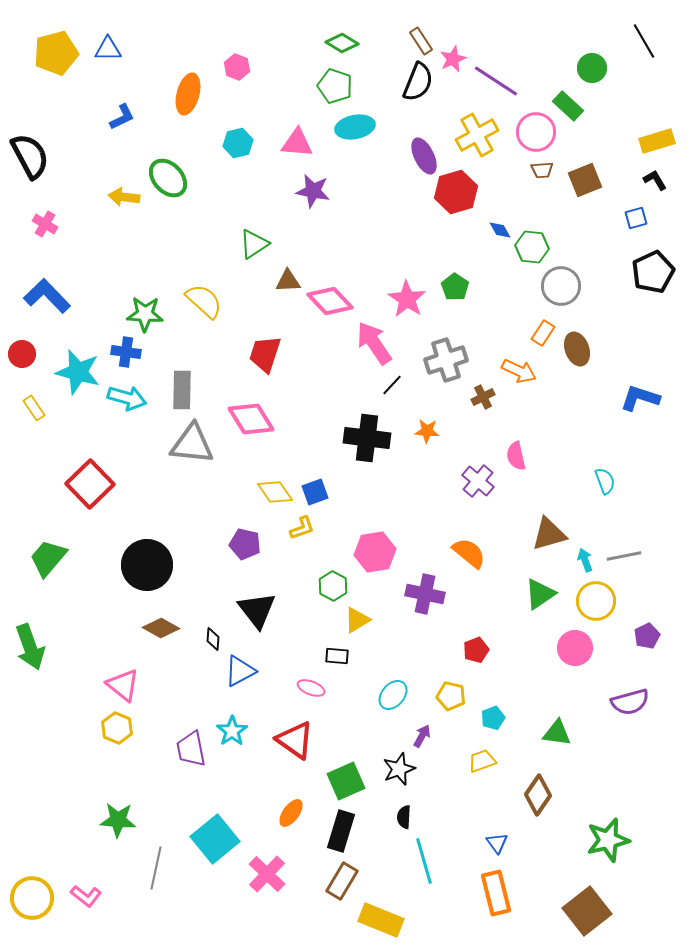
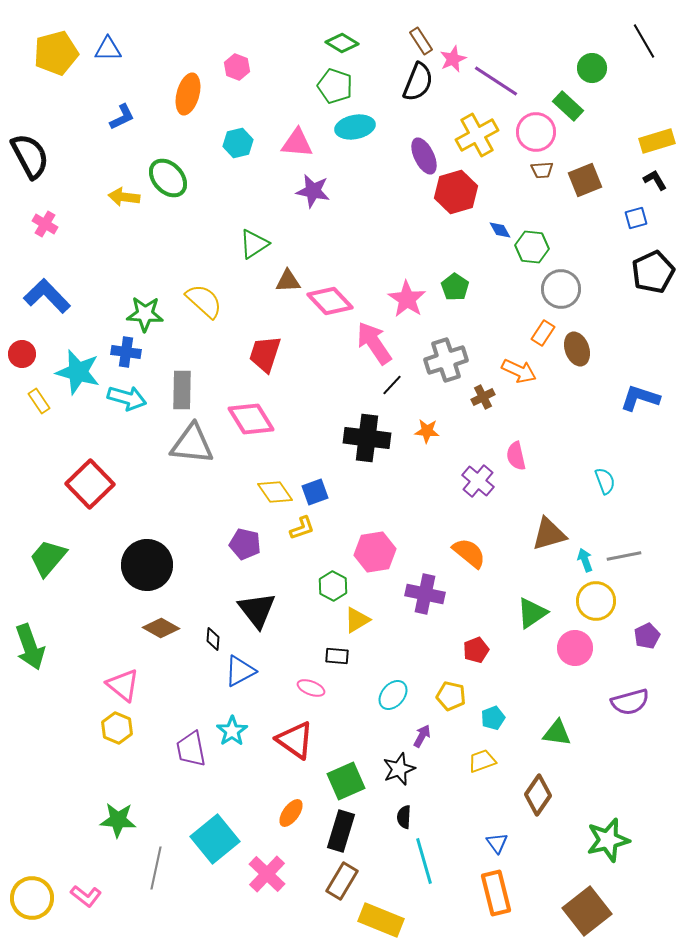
gray circle at (561, 286): moved 3 px down
yellow rectangle at (34, 408): moved 5 px right, 7 px up
green triangle at (540, 594): moved 8 px left, 19 px down
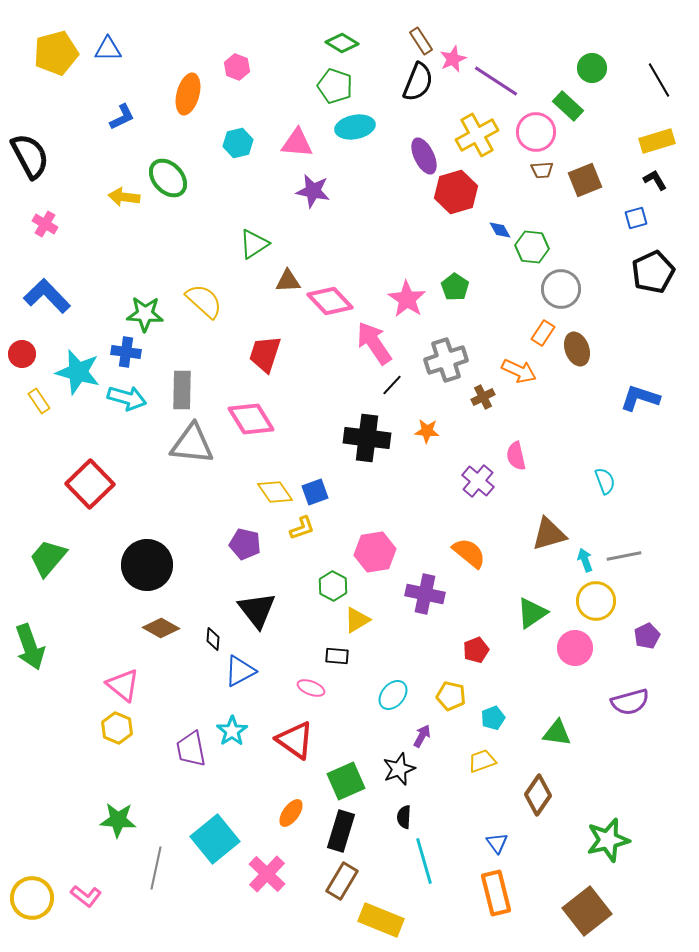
black line at (644, 41): moved 15 px right, 39 px down
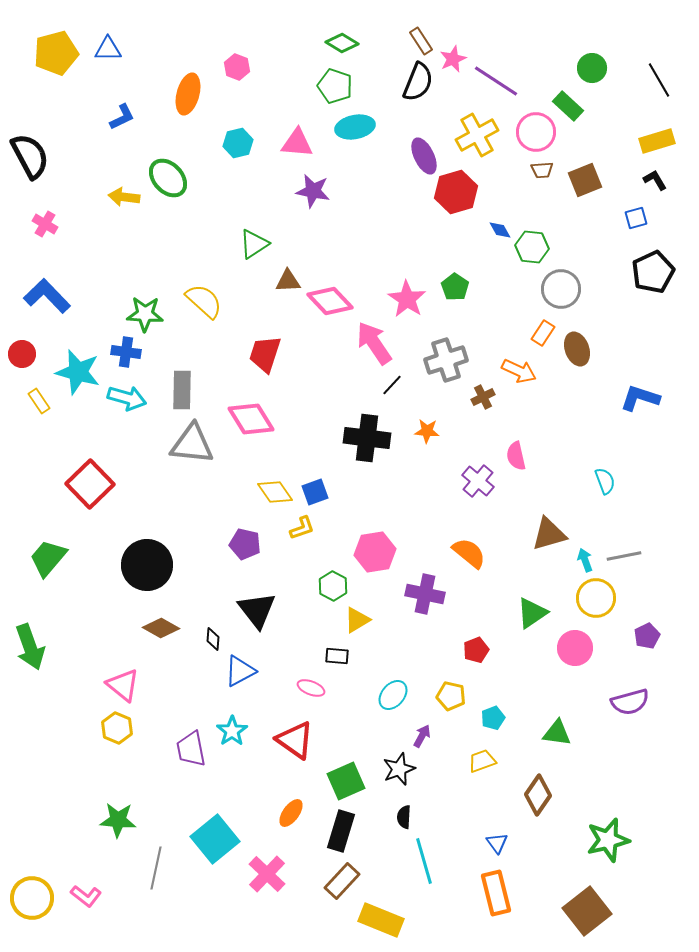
yellow circle at (596, 601): moved 3 px up
brown rectangle at (342, 881): rotated 12 degrees clockwise
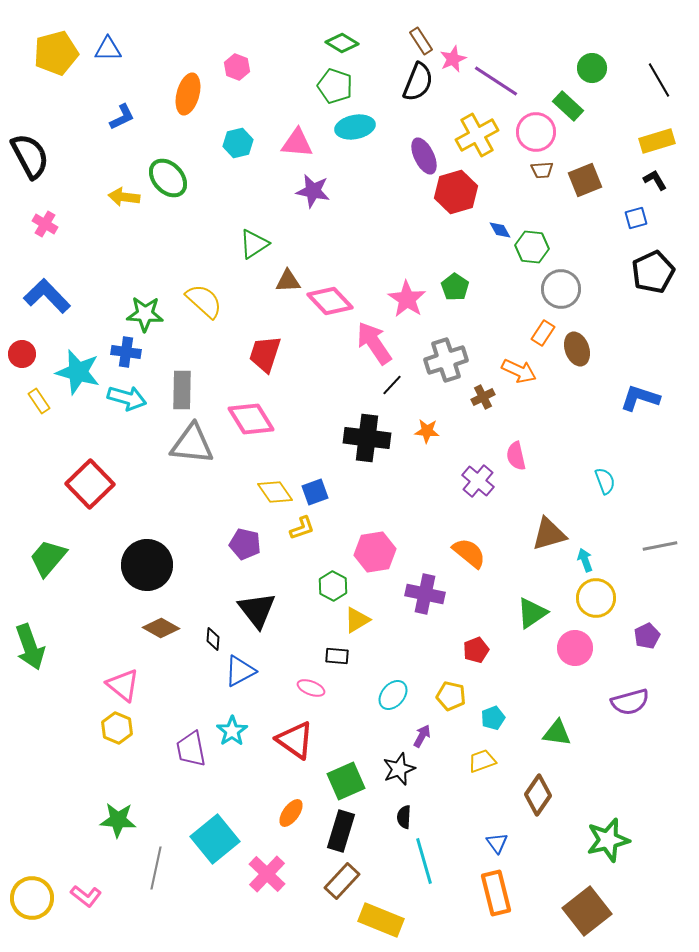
gray line at (624, 556): moved 36 px right, 10 px up
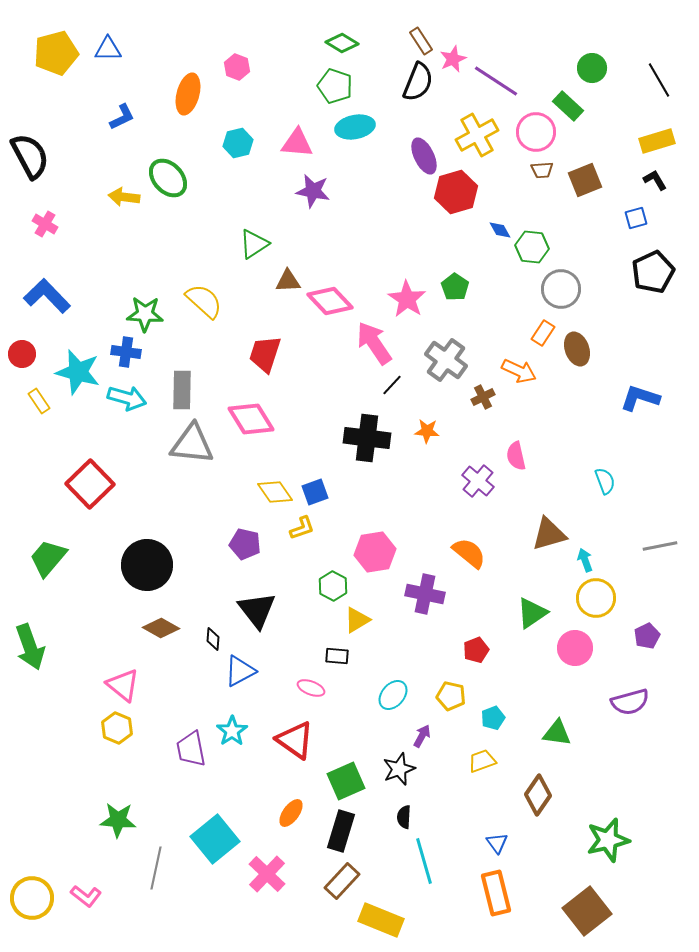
gray cross at (446, 360): rotated 36 degrees counterclockwise
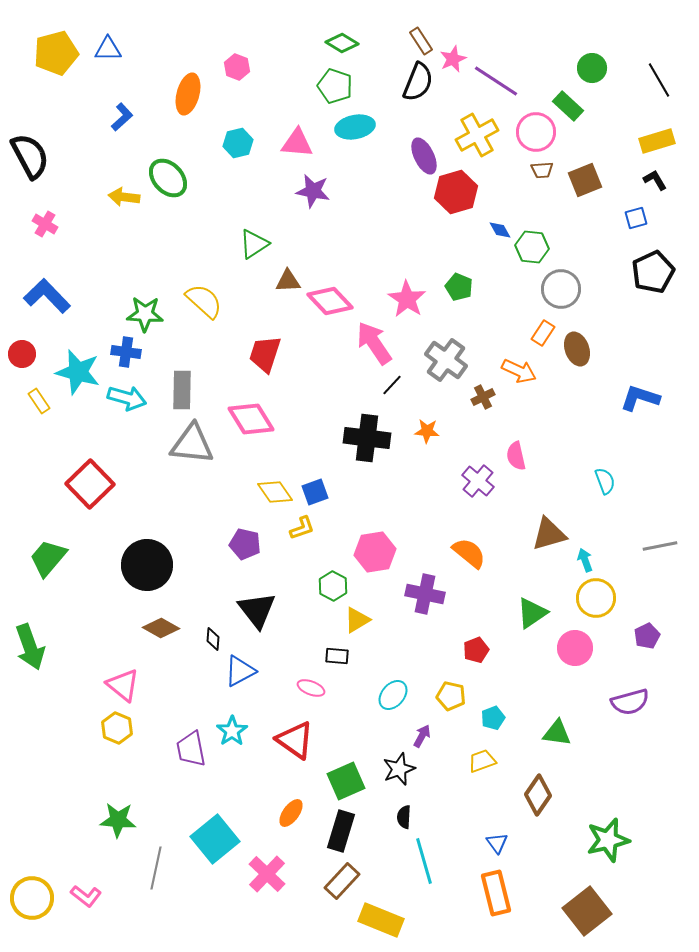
blue L-shape at (122, 117): rotated 16 degrees counterclockwise
green pentagon at (455, 287): moved 4 px right; rotated 12 degrees counterclockwise
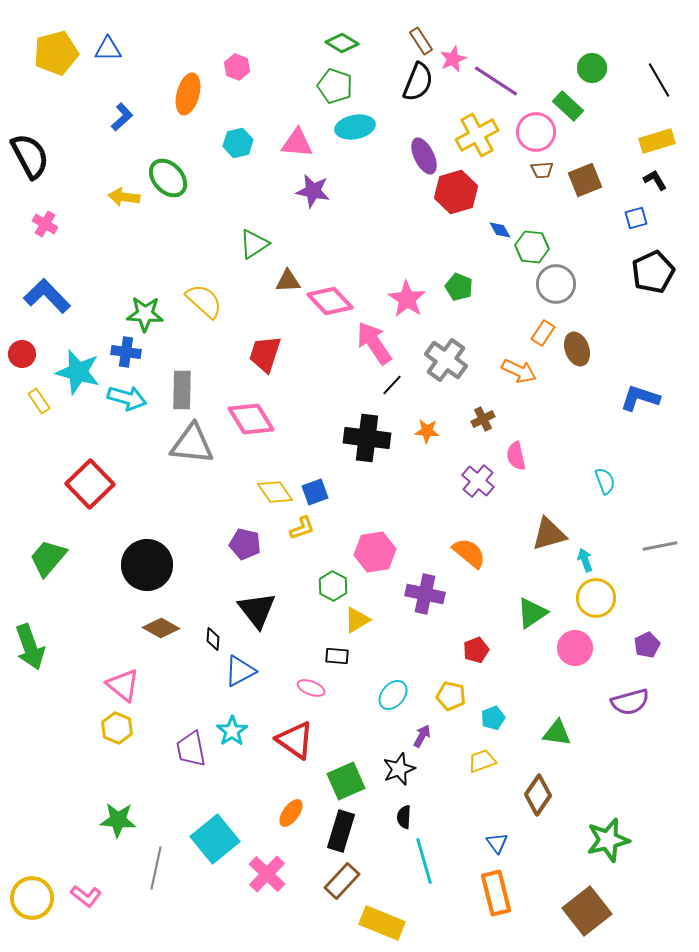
gray circle at (561, 289): moved 5 px left, 5 px up
brown cross at (483, 397): moved 22 px down
purple pentagon at (647, 636): moved 9 px down
yellow rectangle at (381, 920): moved 1 px right, 3 px down
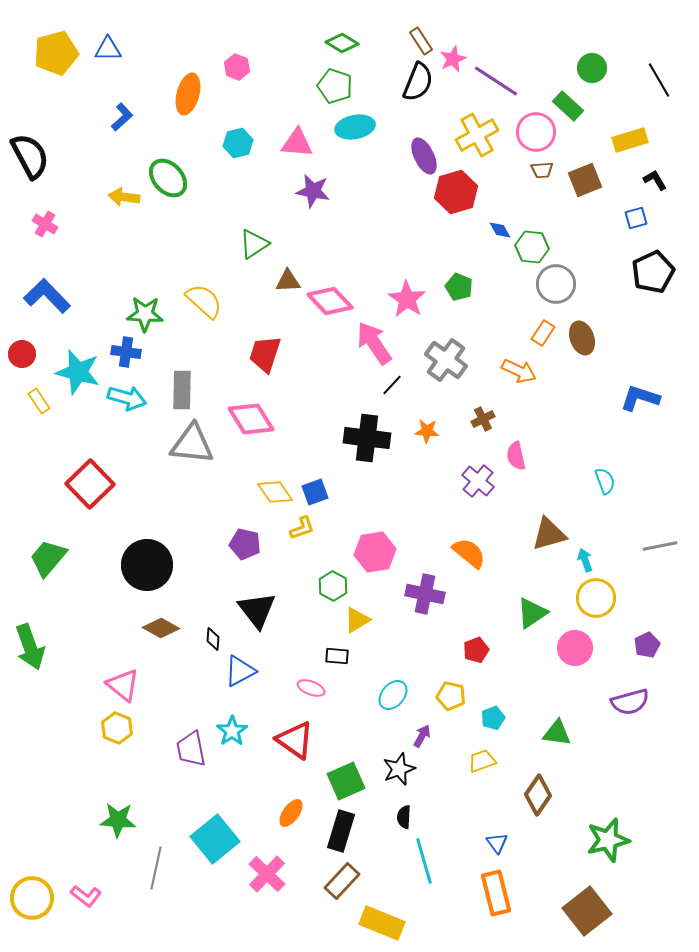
yellow rectangle at (657, 141): moved 27 px left, 1 px up
brown ellipse at (577, 349): moved 5 px right, 11 px up
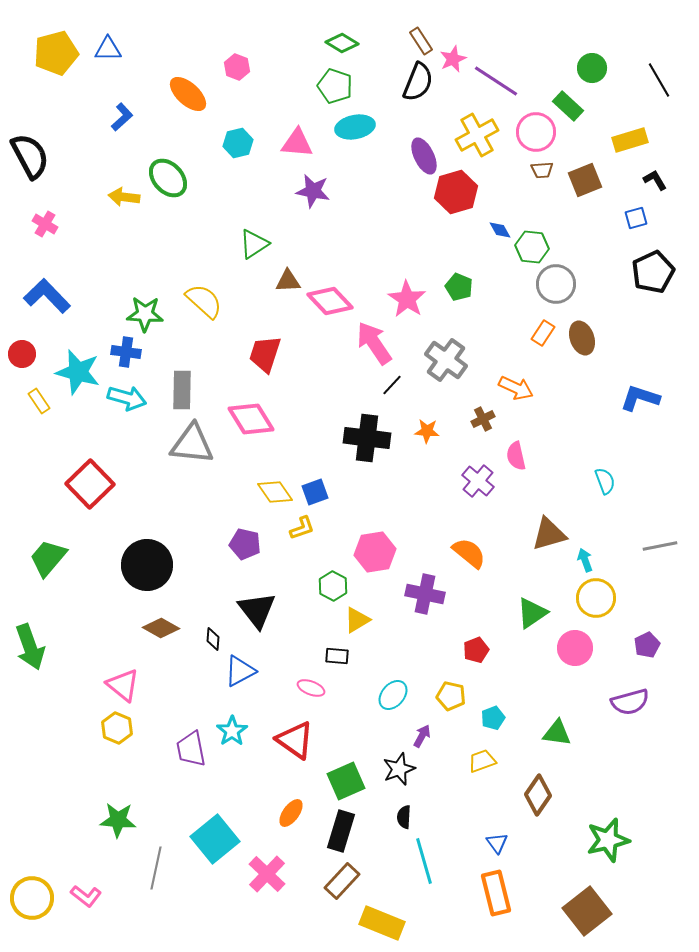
orange ellipse at (188, 94): rotated 63 degrees counterclockwise
orange arrow at (519, 371): moved 3 px left, 17 px down
